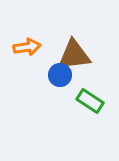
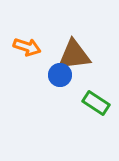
orange arrow: rotated 28 degrees clockwise
green rectangle: moved 6 px right, 2 px down
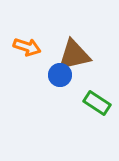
brown triangle: rotated 6 degrees counterclockwise
green rectangle: moved 1 px right
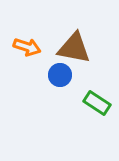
brown triangle: moved 7 px up; rotated 24 degrees clockwise
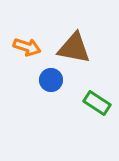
blue circle: moved 9 px left, 5 px down
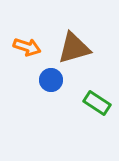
brown triangle: rotated 27 degrees counterclockwise
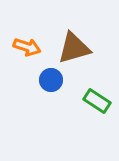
green rectangle: moved 2 px up
